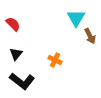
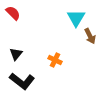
red semicircle: moved 11 px up
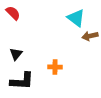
cyan triangle: rotated 24 degrees counterclockwise
brown arrow: rotated 105 degrees clockwise
orange cross: moved 7 px down; rotated 24 degrees counterclockwise
black L-shape: rotated 35 degrees counterclockwise
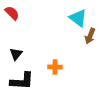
red semicircle: moved 1 px left
cyan triangle: moved 2 px right
brown arrow: rotated 56 degrees counterclockwise
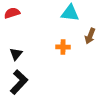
red semicircle: rotated 63 degrees counterclockwise
cyan triangle: moved 8 px left, 5 px up; rotated 30 degrees counterclockwise
orange cross: moved 8 px right, 20 px up
black L-shape: moved 3 px left, 1 px down; rotated 50 degrees counterclockwise
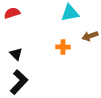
cyan triangle: rotated 18 degrees counterclockwise
brown arrow: rotated 49 degrees clockwise
black triangle: rotated 24 degrees counterclockwise
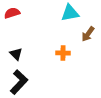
brown arrow: moved 2 px left, 2 px up; rotated 35 degrees counterclockwise
orange cross: moved 6 px down
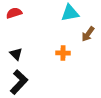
red semicircle: moved 2 px right
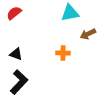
red semicircle: rotated 21 degrees counterclockwise
brown arrow: rotated 28 degrees clockwise
black triangle: rotated 24 degrees counterclockwise
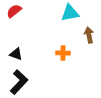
red semicircle: moved 2 px up
brown arrow: moved 1 px right, 1 px down; rotated 105 degrees clockwise
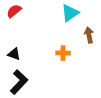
cyan triangle: rotated 24 degrees counterclockwise
black triangle: moved 2 px left
